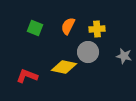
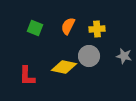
gray circle: moved 1 px right, 4 px down
red L-shape: rotated 110 degrees counterclockwise
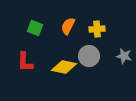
red L-shape: moved 2 px left, 14 px up
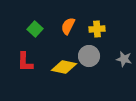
green square: moved 1 px down; rotated 21 degrees clockwise
gray star: moved 3 px down
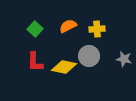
orange semicircle: rotated 36 degrees clockwise
red L-shape: moved 10 px right
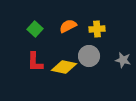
gray star: moved 1 px left, 1 px down
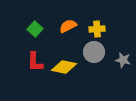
gray circle: moved 5 px right, 4 px up
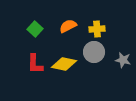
red L-shape: moved 2 px down
yellow diamond: moved 3 px up
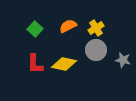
yellow cross: moved 1 px left, 1 px up; rotated 28 degrees counterclockwise
gray circle: moved 2 px right, 2 px up
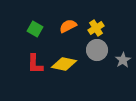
green square: rotated 14 degrees counterclockwise
gray circle: moved 1 px right
gray star: rotated 28 degrees clockwise
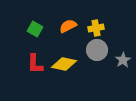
yellow cross: rotated 21 degrees clockwise
